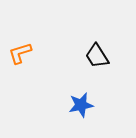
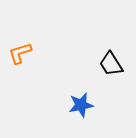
black trapezoid: moved 14 px right, 8 px down
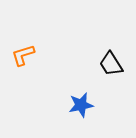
orange L-shape: moved 3 px right, 2 px down
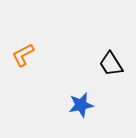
orange L-shape: rotated 10 degrees counterclockwise
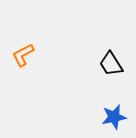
blue star: moved 33 px right, 12 px down
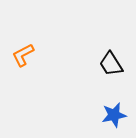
blue star: moved 2 px up
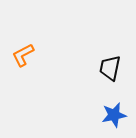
black trapezoid: moved 1 px left, 4 px down; rotated 44 degrees clockwise
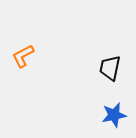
orange L-shape: moved 1 px down
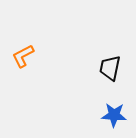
blue star: rotated 15 degrees clockwise
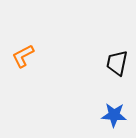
black trapezoid: moved 7 px right, 5 px up
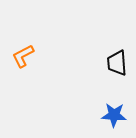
black trapezoid: rotated 16 degrees counterclockwise
